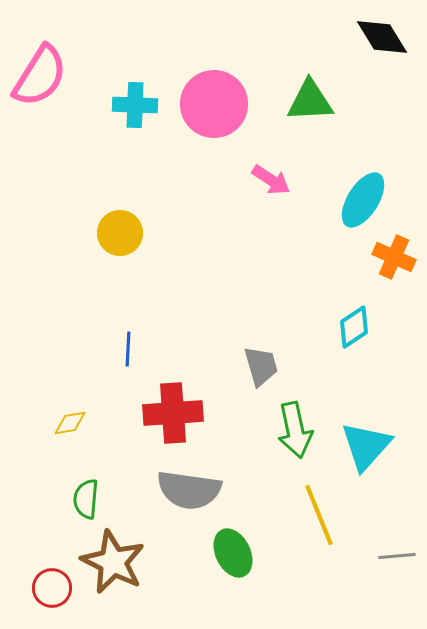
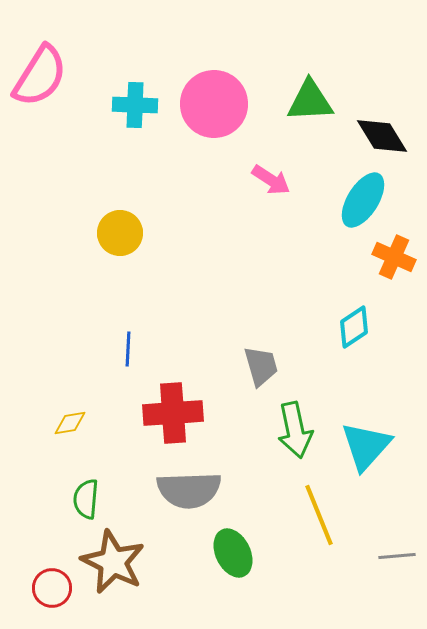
black diamond: moved 99 px down
gray semicircle: rotated 10 degrees counterclockwise
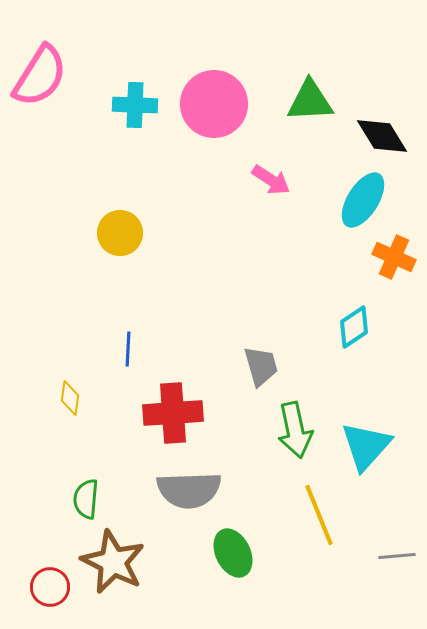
yellow diamond: moved 25 px up; rotated 72 degrees counterclockwise
red circle: moved 2 px left, 1 px up
